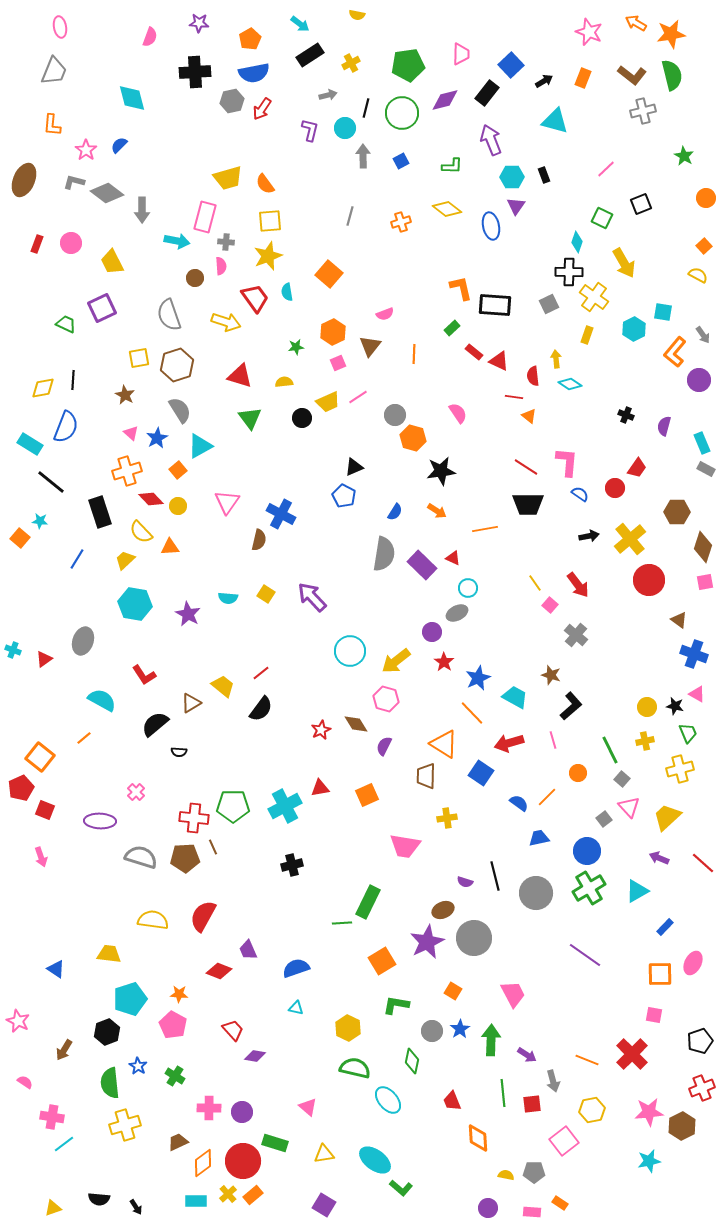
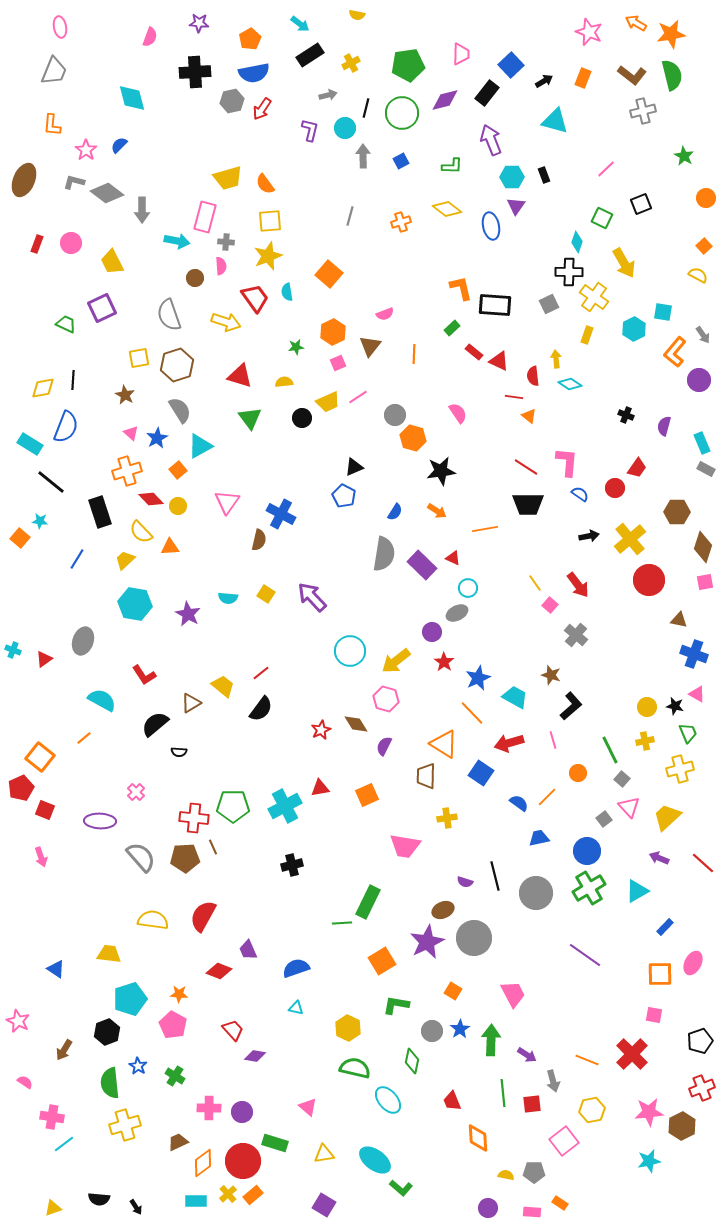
brown triangle at (679, 620): rotated 24 degrees counterclockwise
gray semicircle at (141, 857): rotated 32 degrees clockwise
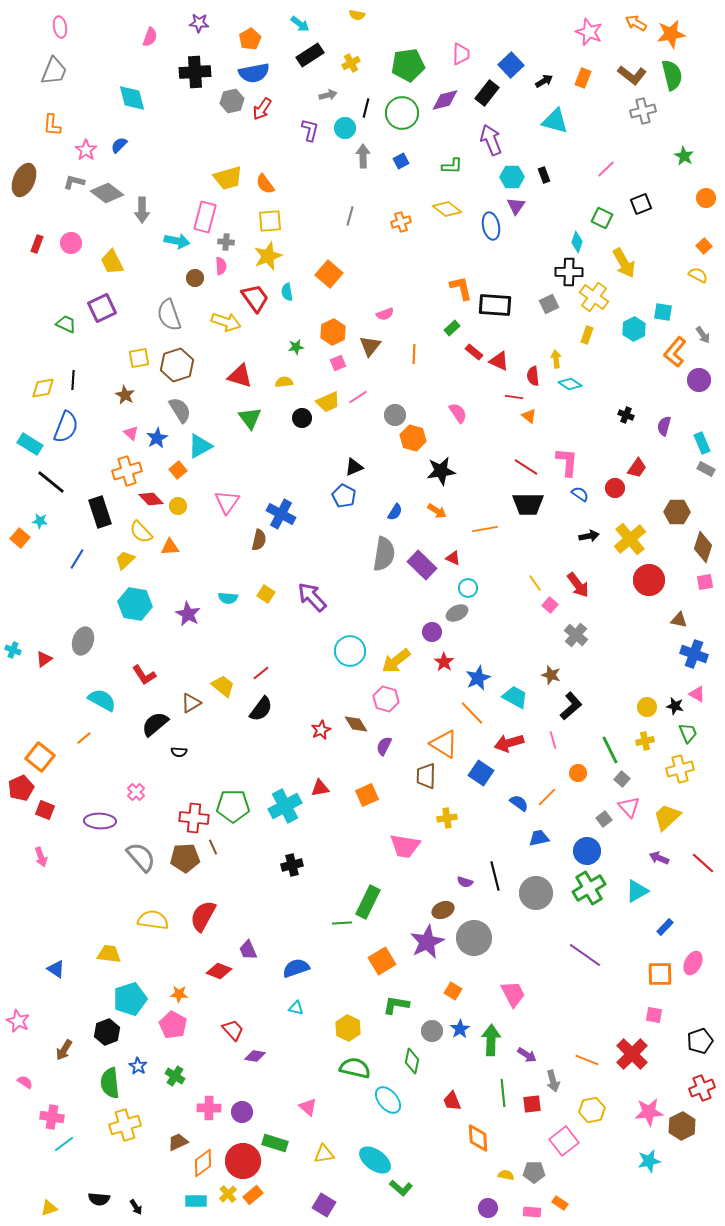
yellow triangle at (53, 1208): moved 4 px left
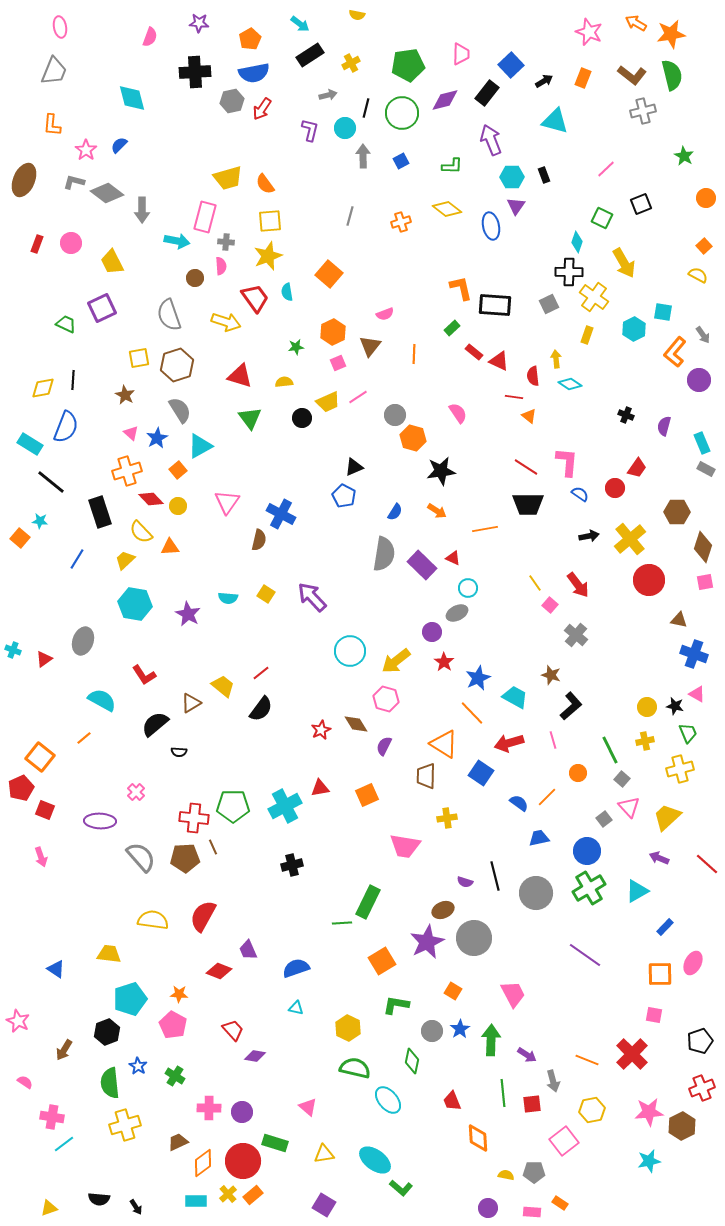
red line at (703, 863): moved 4 px right, 1 px down
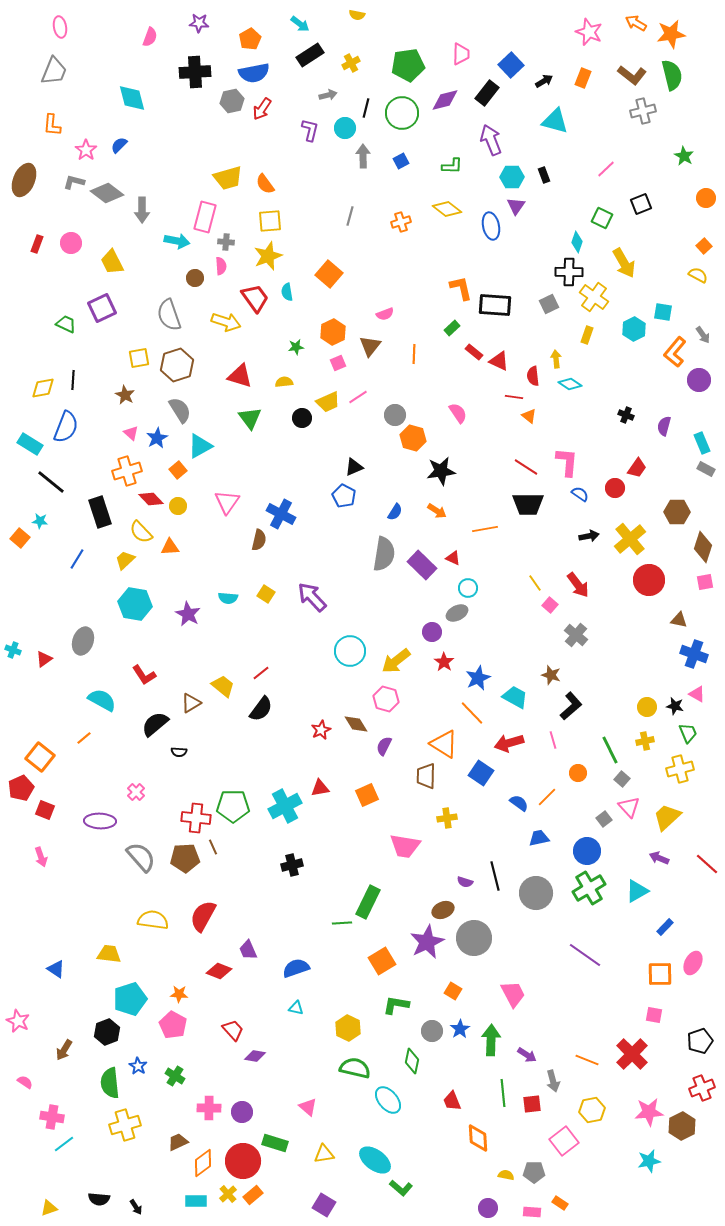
red cross at (194, 818): moved 2 px right
